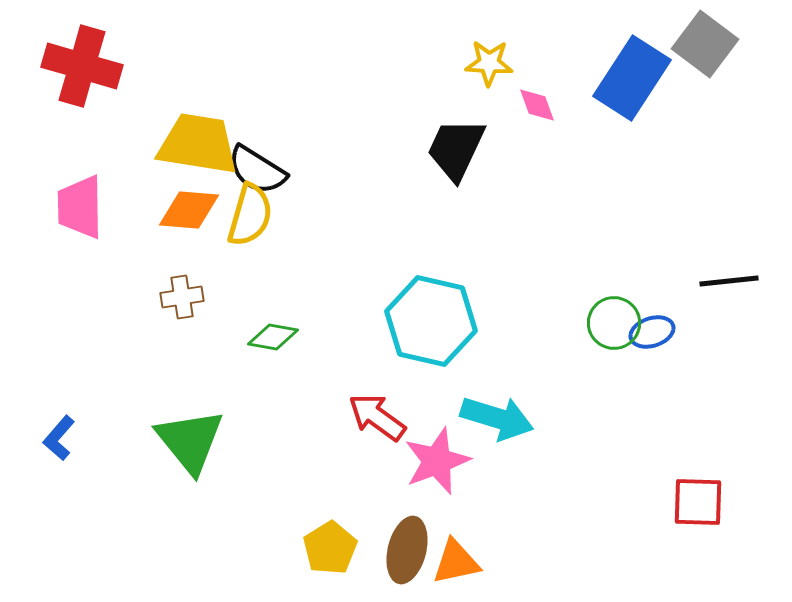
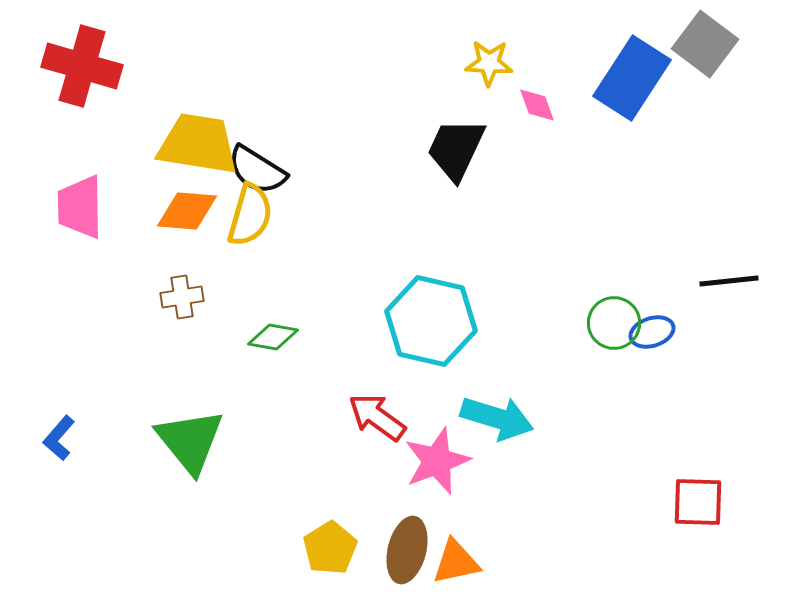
orange diamond: moved 2 px left, 1 px down
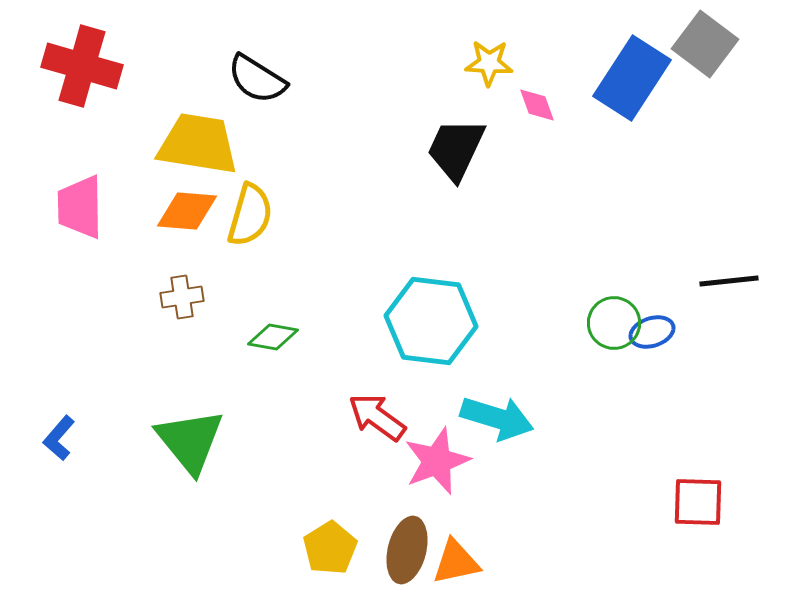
black semicircle: moved 91 px up
cyan hexagon: rotated 6 degrees counterclockwise
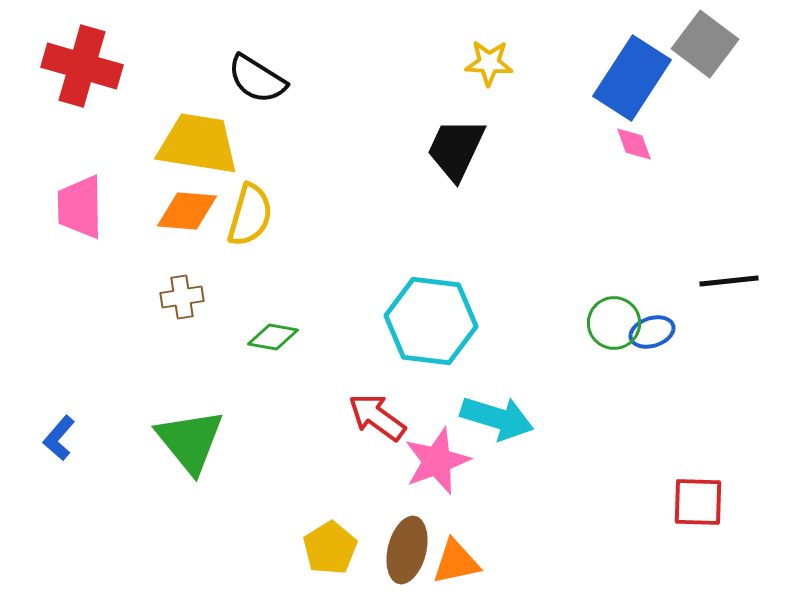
pink diamond: moved 97 px right, 39 px down
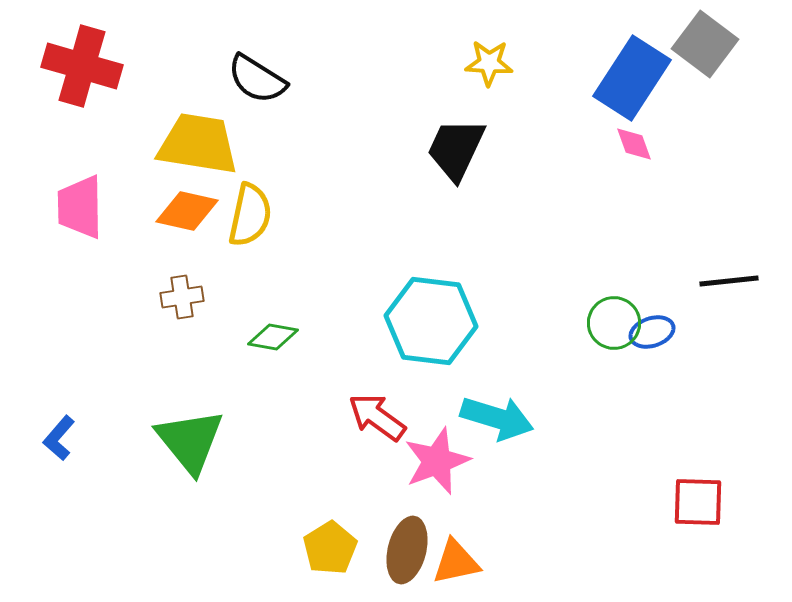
orange diamond: rotated 8 degrees clockwise
yellow semicircle: rotated 4 degrees counterclockwise
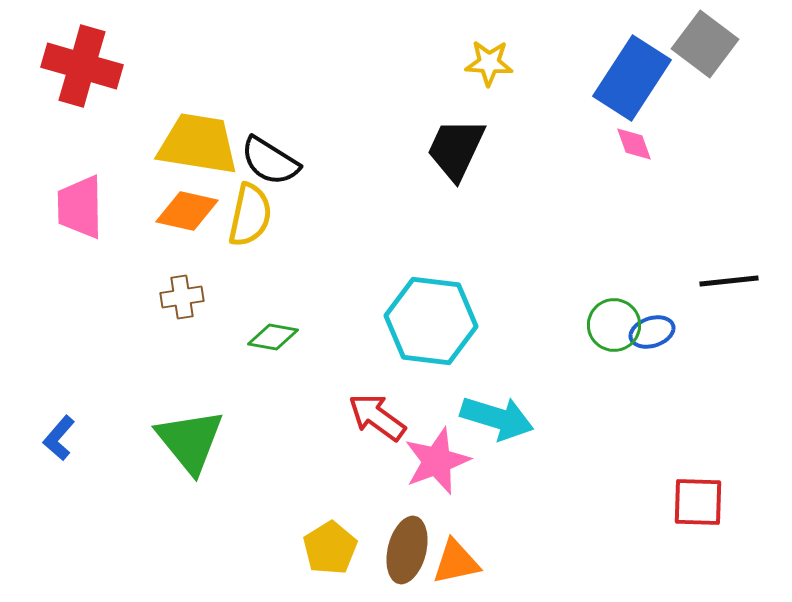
black semicircle: moved 13 px right, 82 px down
green circle: moved 2 px down
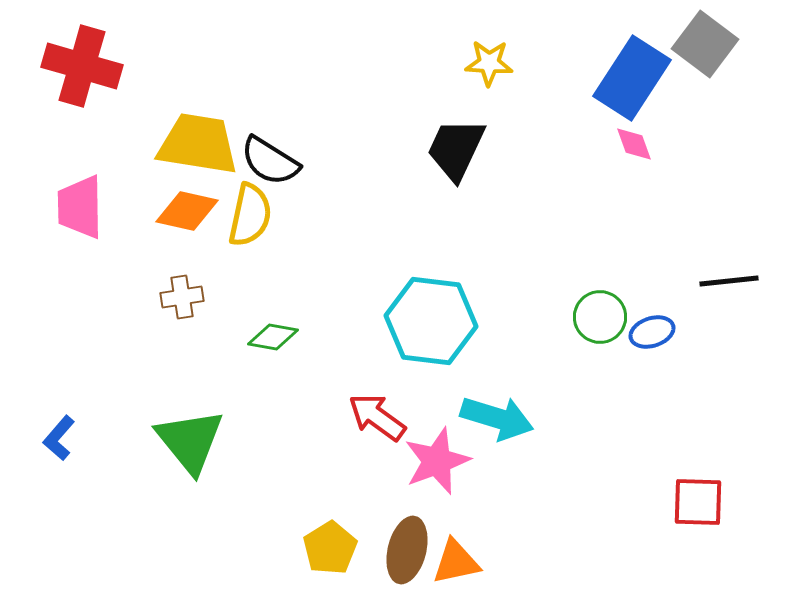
green circle: moved 14 px left, 8 px up
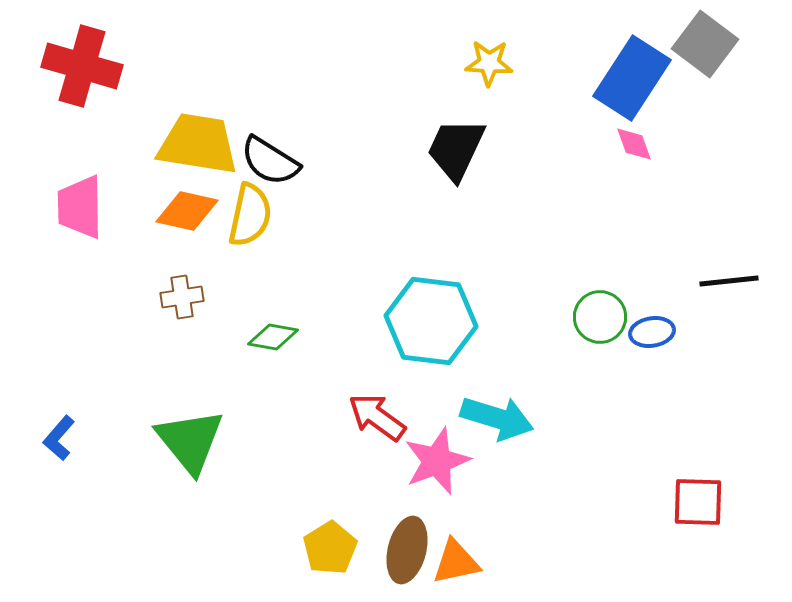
blue ellipse: rotated 9 degrees clockwise
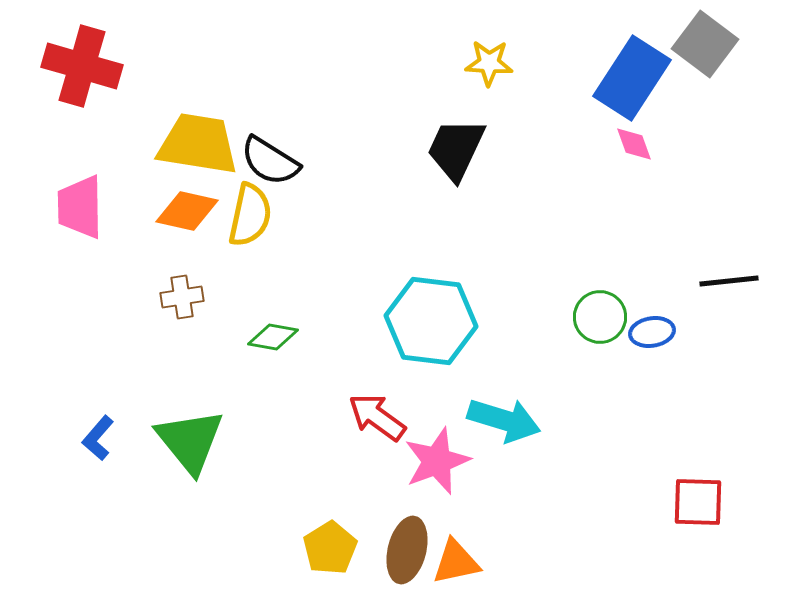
cyan arrow: moved 7 px right, 2 px down
blue L-shape: moved 39 px right
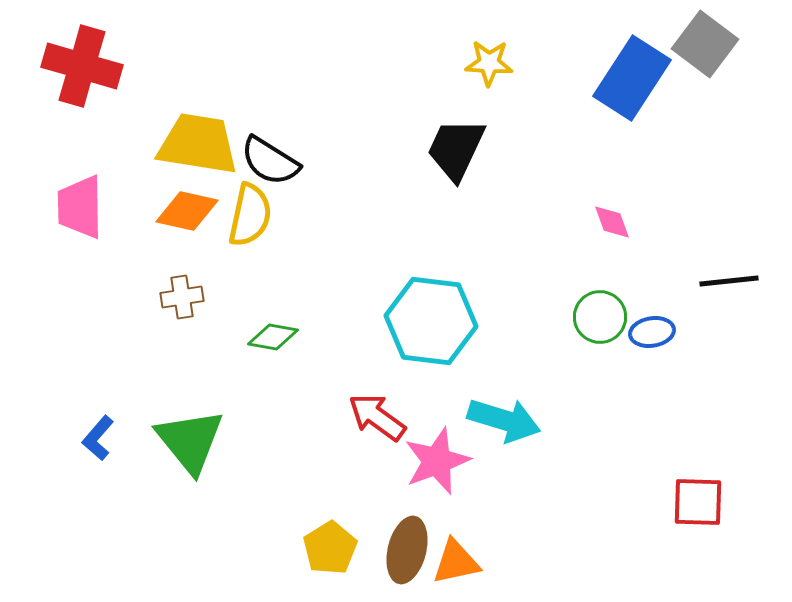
pink diamond: moved 22 px left, 78 px down
